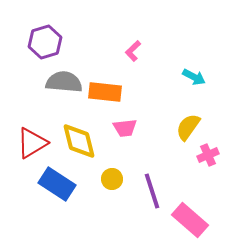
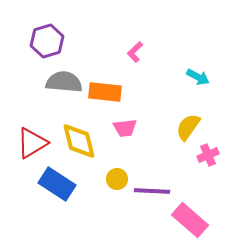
purple hexagon: moved 2 px right, 1 px up
pink L-shape: moved 2 px right, 1 px down
cyan arrow: moved 4 px right
yellow circle: moved 5 px right
purple line: rotated 69 degrees counterclockwise
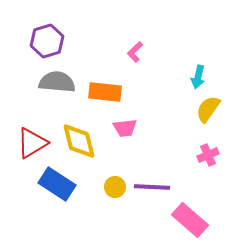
cyan arrow: rotated 75 degrees clockwise
gray semicircle: moved 7 px left
yellow semicircle: moved 20 px right, 18 px up
yellow circle: moved 2 px left, 8 px down
purple line: moved 4 px up
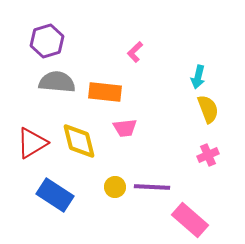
yellow semicircle: rotated 124 degrees clockwise
blue rectangle: moved 2 px left, 11 px down
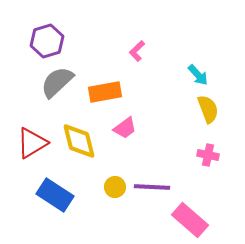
pink L-shape: moved 2 px right, 1 px up
cyan arrow: moved 2 px up; rotated 55 degrees counterclockwise
gray semicircle: rotated 48 degrees counterclockwise
orange rectangle: rotated 16 degrees counterclockwise
pink trapezoid: rotated 30 degrees counterclockwise
pink cross: rotated 35 degrees clockwise
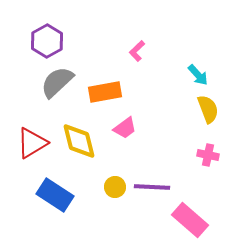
purple hexagon: rotated 12 degrees counterclockwise
